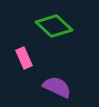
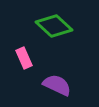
purple semicircle: moved 2 px up
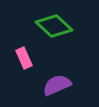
purple semicircle: rotated 48 degrees counterclockwise
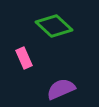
purple semicircle: moved 4 px right, 4 px down
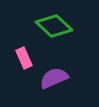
purple semicircle: moved 7 px left, 11 px up
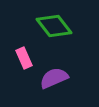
green diamond: rotated 9 degrees clockwise
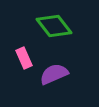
purple semicircle: moved 4 px up
